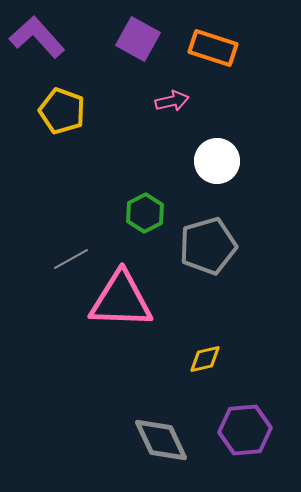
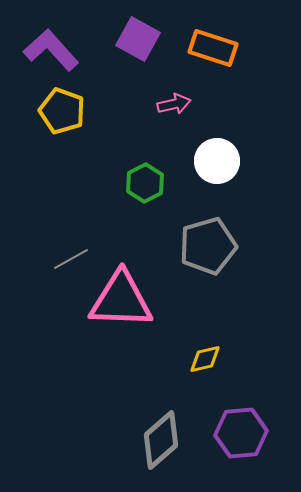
purple L-shape: moved 14 px right, 13 px down
pink arrow: moved 2 px right, 3 px down
green hexagon: moved 30 px up
purple hexagon: moved 4 px left, 3 px down
gray diamond: rotated 74 degrees clockwise
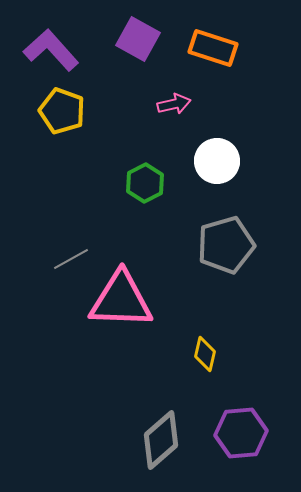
gray pentagon: moved 18 px right, 1 px up
yellow diamond: moved 5 px up; rotated 64 degrees counterclockwise
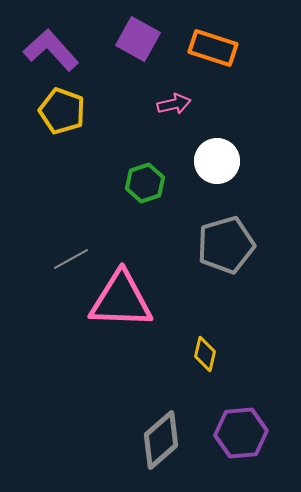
green hexagon: rotated 9 degrees clockwise
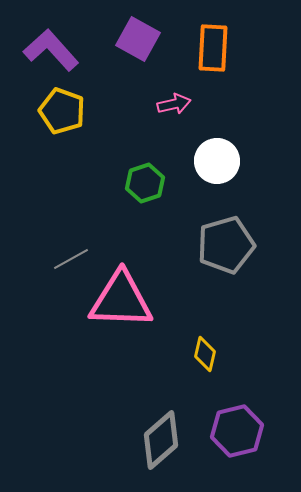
orange rectangle: rotated 75 degrees clockwise
purple hexagon: moved 4 px left, 2 px up; rotated 9 degrees counterclockwise
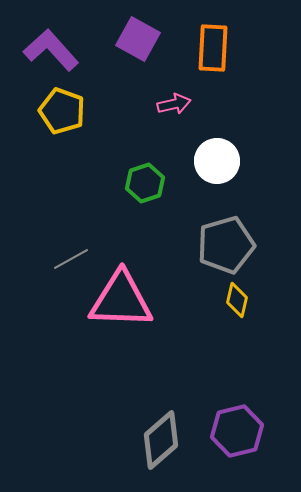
yellow diamond: moved 32 px right, 54 px up
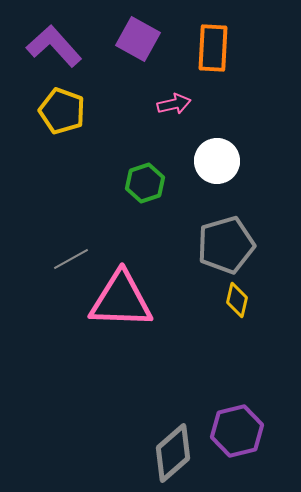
purple L-shape: moved 3 px right, 4 px up
gray diamond: moved 12 px right, 13 px down
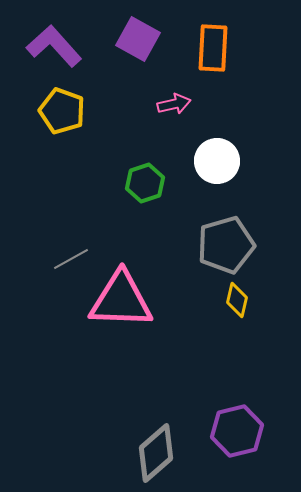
gray diamond: moved 17 px left
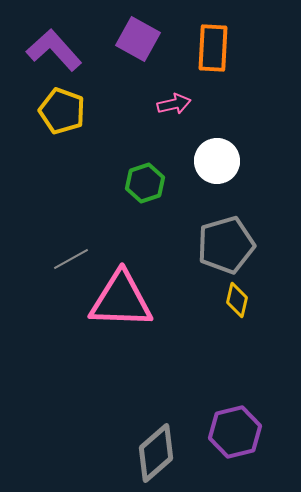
purple L-shape: moved 4 px down
purple hexagon: moved 2 px left, 1 px down
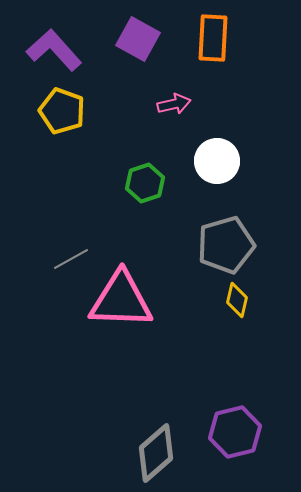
orange rectangle: moved 10 px up
